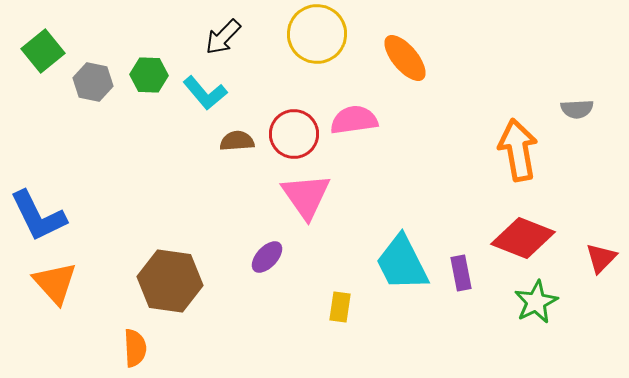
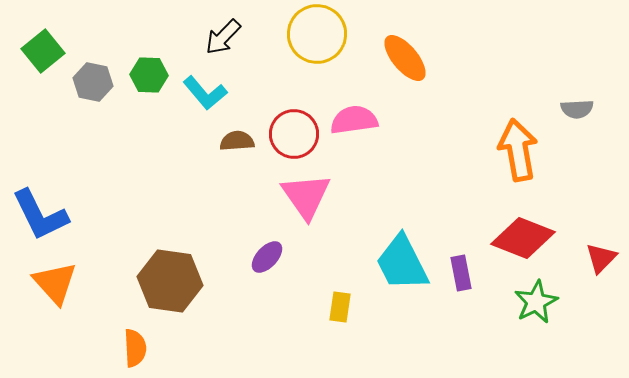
blue L-shape: moved 2 px right, 1 px up
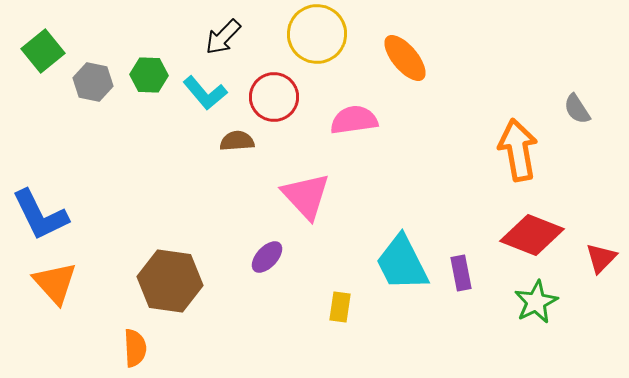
gray semicircle: rotated 60 degrees clockwise
red circle: moved 20 px left, 37 px up
pink triangle: rotated 8 degrees counterclockwise
red diamond: moved 9 px right, 3 px up
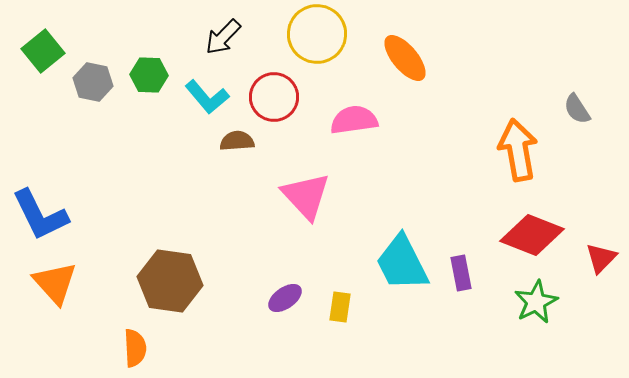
cyan L-shape: moved 2 px right, 4 px down
purple ellipse: moved 18 px right, 41 px down; rotated 12 degrees clockwise
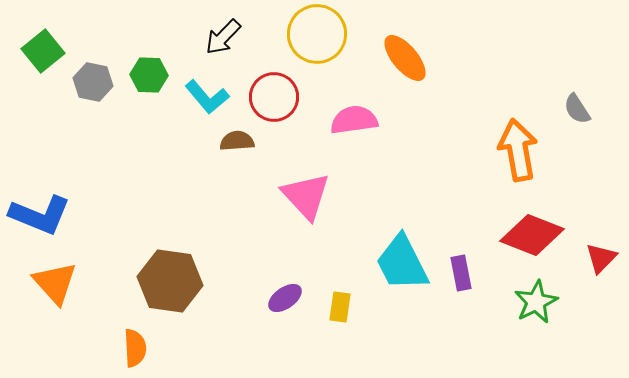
blue L-shape: rotated 42 degrees counterclockwise
